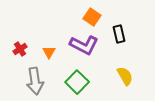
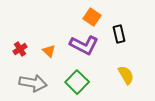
orange triangle: moved 1 px up; rotated 16 degrees counterclockwise
yellow semicircle: moved 1 px right, 1 px up
gray arrow: moved 2 px left, 2 px down; rotated 72 degrees counterclockwise
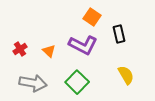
purple L-shape: moved 1 px left
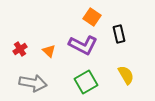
green square: moved 9 px right; rotated 15 degrees clockwise
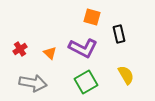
orange square: rotated 18 degrees counterclockwise
purple L-shape: moved 3 px down
orange triangle: moved 1 px right, 2 px down
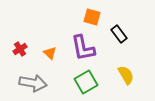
black rectangle: rotated 24 degrees counterclockwise
purple L-shape: rotated 52 degrees clockwise
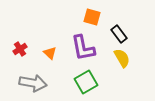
yellow semicircle: moved 4 px left, 17 px up
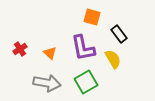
yellow semicircle: moved 9 px left, 1 px down
gray arrow: moved 14 px right
